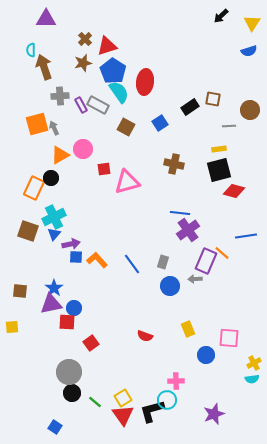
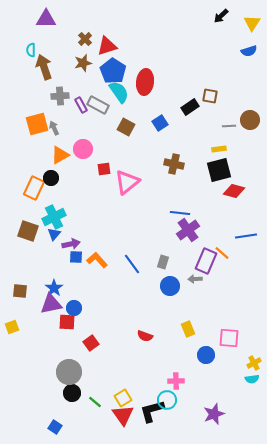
brown square at (213, 99): moved 3 px left, 3 px up
brown circle at (250, 110): moved 10 px down
pink triangle at (127, 182): rotated 24 degrees counterclockwise
yellow square at (12, 327): rotated 16 degrees counterclockwise
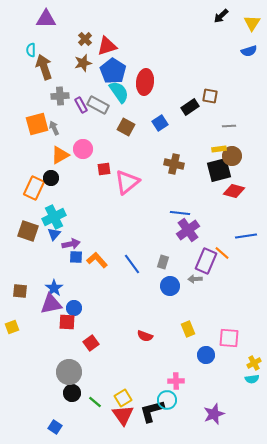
brown circle at (250, 120): moved 18 px left, 36 px down
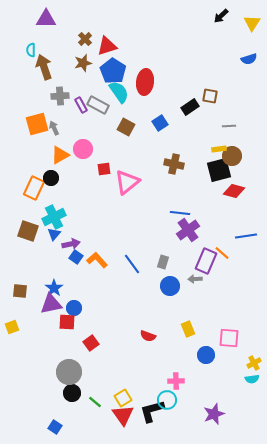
blue semicircle at (249, 51): moved 8 px down
blue square at (76, 257): rotated 32 degrees clockwise
red semicircle at (145, 336): moved 3 px right
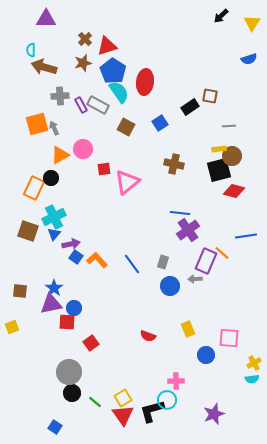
brown arrow at (44, 67): rotated 55 degrees counterclockwise
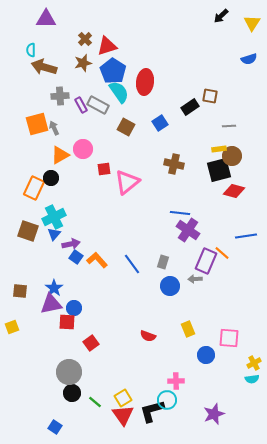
purple cross at (188, 230): rotated 20 degrees counterclockwise
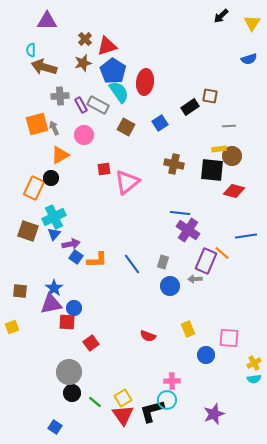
purple triangle at (46, 19): moved 1 px right, 2 px down
pink circle at (83, 149): moved 1 px right, 14 px up
black square at (219, 170): moved 7 px left; rotated 20 degrees clockwise
orange L-shape at (97, 260): rotated 130 degrees clockwise
cyan semicircle at (252, 379): moved 2 px right
pink cross at (176, 381): moved 4 px left
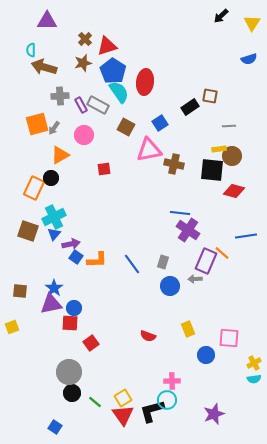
gray arrow at (54, 128): rotated 120 degrees counterclockwise
pink triangle at (127, 182): moved 22 px right, 32 px up; rotated 28 degrees clockwise
red square at (67, 322): moved 3 px right, 1 px down
